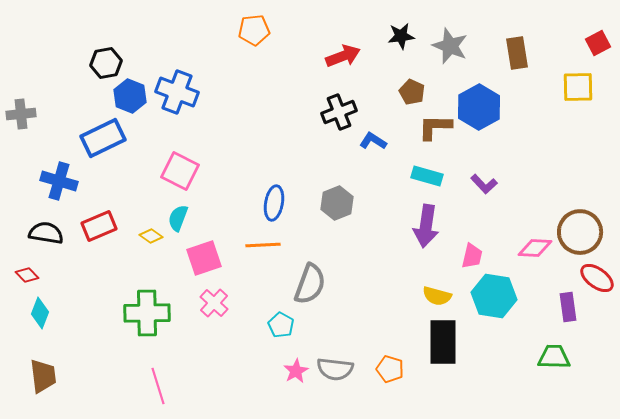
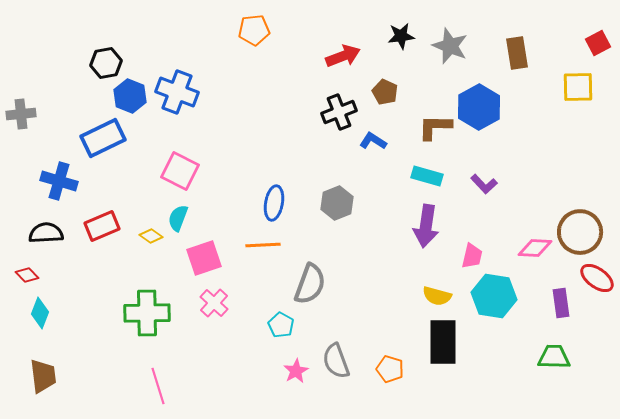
brown pentagon at (412, 92): moved 27 px left
red rectangle at (99, 226): moved 3 px right
black semicircle at (46, 233): rotated 12 degrees counterclockwise
purple rectangle at (568, 307): moved 7 px left, 4 px up
gray semicircle at (335, 369): moved 1 px right, 8 px up; rotated 63 degrees clockwise
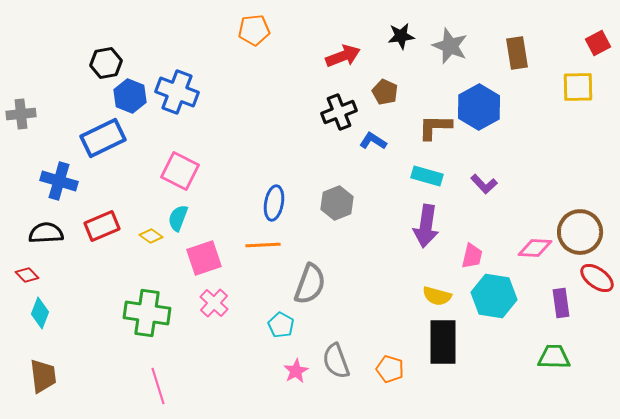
green cross at (147, 313): rotated 9 degrees clockwise
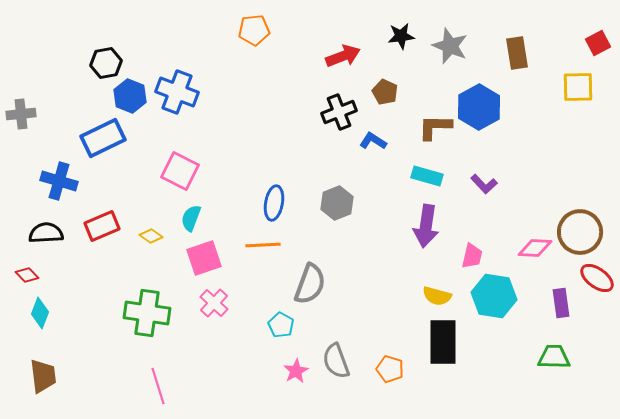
cyan semicircle at (178, 218): moved 13 px right
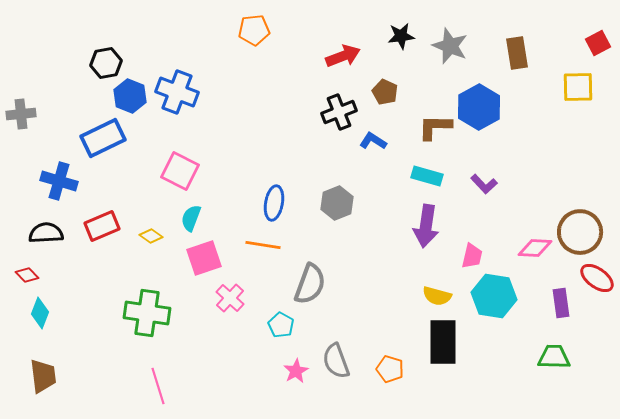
orange line at (263, 245): rotated 12 degrees clockwise
pink cross at (214, 303): moved 16 px right, 5 px up
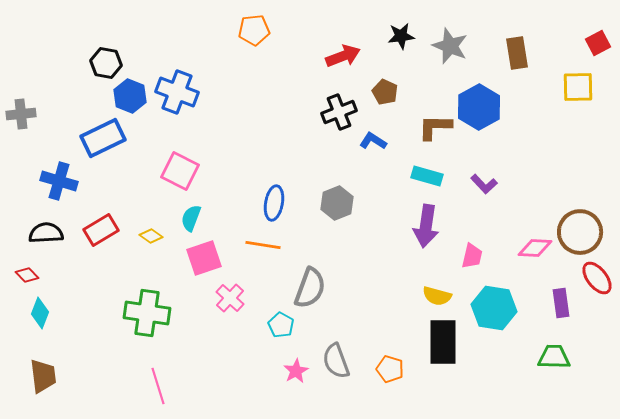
black hexagon at (106, 63): rotated 20 degrees clockwise
red rectangle at (102, 226): moved 1 px left, 4 px down; rotated 8 degrees counterclockwise
red ellipse at (597, 278): rotated 16 degrees clockwise
gray semicircle at (310, 284): moved 4 px down
cyan hexagon at (494, 296): moved 12 px down
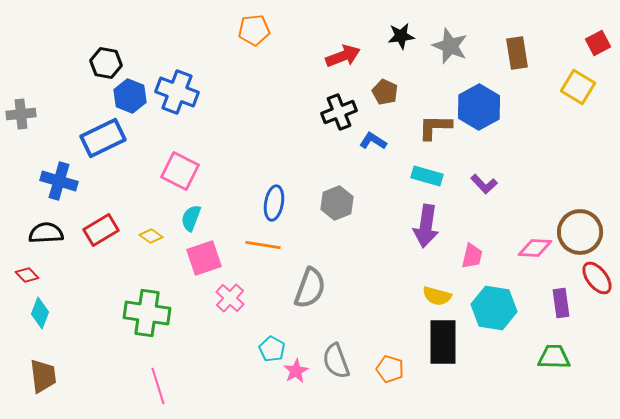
yellow square at (578, 87): rotated 32 degrees clockwise
cyan pentagon at (281, 325): moved 9 px left, 24 px down
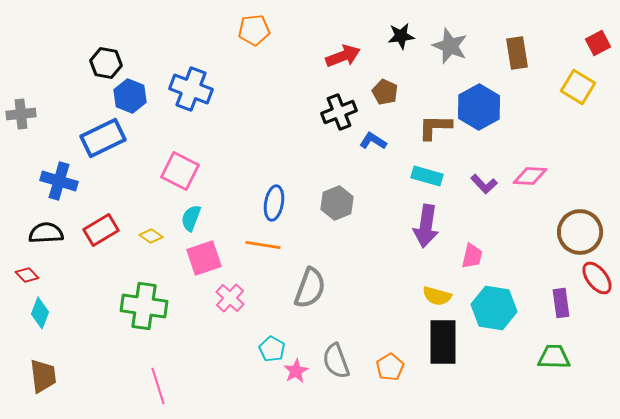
blue cross at (177, 92): moved 14 px right, 3 px up
pink diamond at (535, 248): moved 5 px left, 72 px up
green cross at (147, 313): moved 3 px left, 7 px up
orange pentagon at (390, 369): moved 2 px up; rotated 24 degrees clockwise
